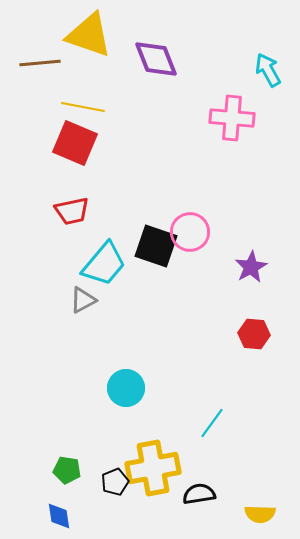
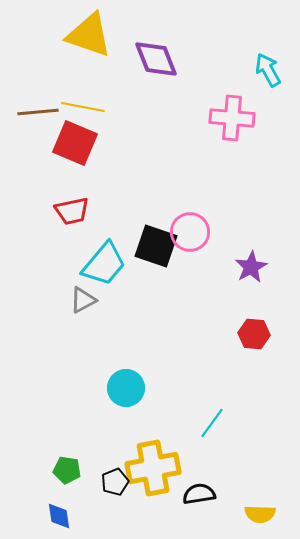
brown line: moved 2 px left, 49 px down
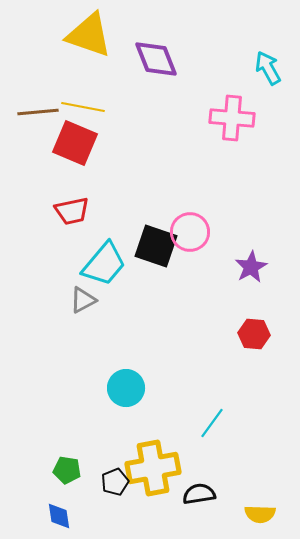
cyan arrow: moved 2 px up
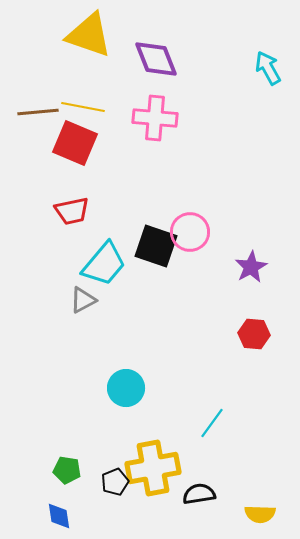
pink cross: moved 77 px left
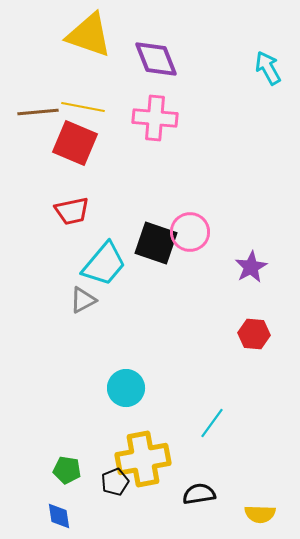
black square: moved 3 px up
yellow cross: moved 10 px left, 9 px up
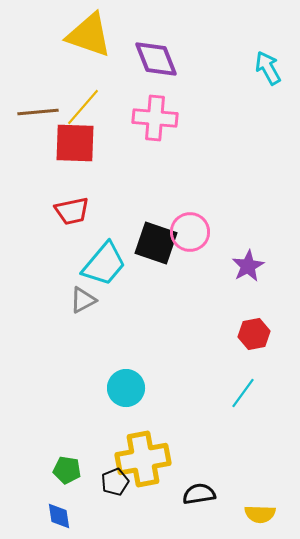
yellow line: rotated 60 degrees counterclockwise
red square: rotated 21 degrees counterclockwise
purple star: moved 3 px left, 1 px up
red hexagon: rotated 16 degrees counterclockwise
cyan line: moved 31 px right, 30 px up
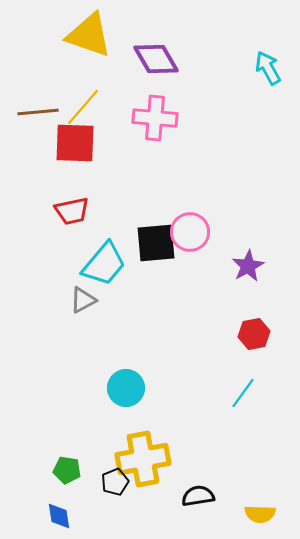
purple diamond: rotated 9 degrees counterclockwise
black square: rotated 24 degrees counterclockwise
black semicircle: moved 1 px left, 2 px down
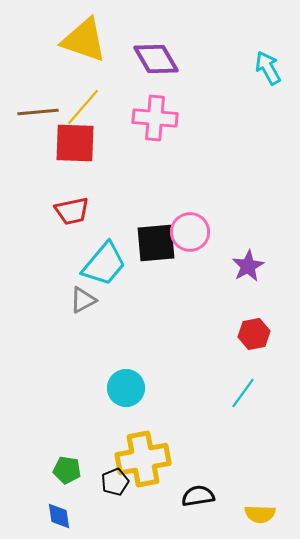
yellow triangle: moved 5 px left, 5 px down
